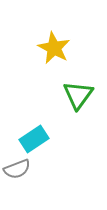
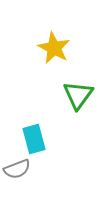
cyan rectangle: rotated 72 degrees counterclockwise
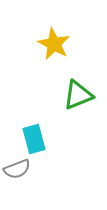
yellow star: moved 4 px up
green triangle: rotated 32 degrees clockwise
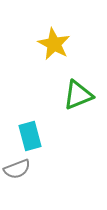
cyan rectangle: moved 4 px left, 3 px up
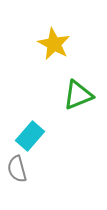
cyan rectangle: rotated 56 degrees clockwise
gray semicircle: rotated 96 degrees clockwise
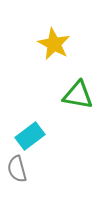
green triangle: rotated 32 degrees clockwise
cyan rectangle: rotated 12 degrees clockwise
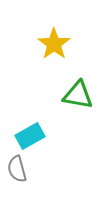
yellow star: rotated 8 degrees clockwise
cyan rectangle: rotated 8 degrees clockwise
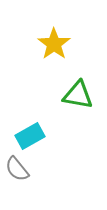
gray semicircle: rotated 24 degrees counterclockwise
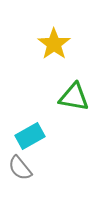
green triangle: moved 4 px left, 2 px down
gray semicircle: moved 3 px right, 1 px up
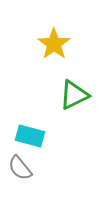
green triangle: moved 2 px up; rotated 36 degrees counterclockwise
cyan rectangle: rotated 44 degrees clockwise
